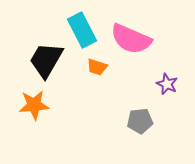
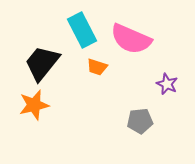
black trapezoid: moved 4 px left, 3 px down; rotated 9 degrees clockwise
orange star: rotated 8 degrees counterclockwise
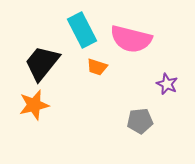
pink semicircle: rotated 9 degrees counterclockwise
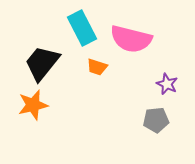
cyan rectangle: moved 2 px up
orange star: moved 1 px left
gray pentagon: moved 16 px right, 1 px up
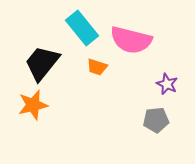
cyan rectangle: rotated 12 degrees counterclockwise
pink semicircle: moved 1 px down
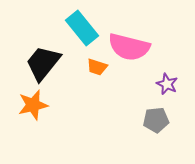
pink semicircle: moved 2 px left, 7 px down
black trapezoid: moved 1 px right
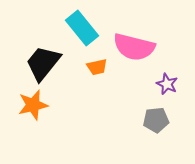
pink semicircle: moved 5 px right
orange trapezoid: rotated 30 degrees counterclockwise
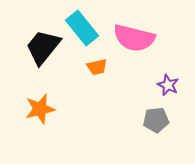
pink semicircle: moved 9 px up
black trapezoid: moved 16 px up
purple star: moved 1 px right, 1 px down
orange star: moved 7 px right, 4 px down
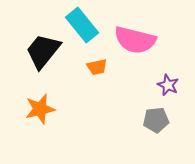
cyan rectangle: moved 3 px up
pink semicircle: moved 1 px right, 2 px down
black trapezoid: moved 4 px down
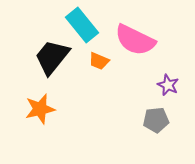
pink semicircle: rotated 12 degrees clockwise
black trapezoid: moved 9 px right, 6 px down
orange trapezoid: moved 2 px right, 6 px up; rotated 35 degrees clockwise
